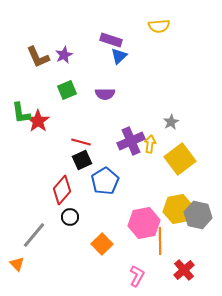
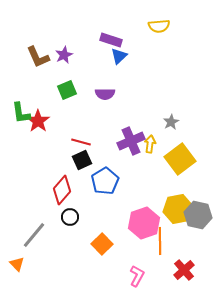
pink hexagon: rotated 8 degrees counterclockwise
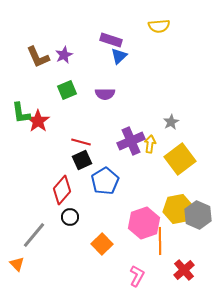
gray hexagon: rotated 12 degrees clockwise
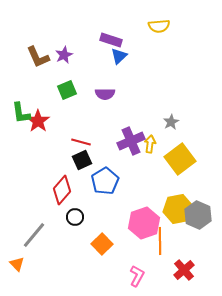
black circle: moved 5 px right
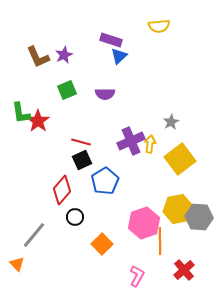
gray hexagon: moved 1 px right, 2 px down; rotated 20 degrees counterclockwise
